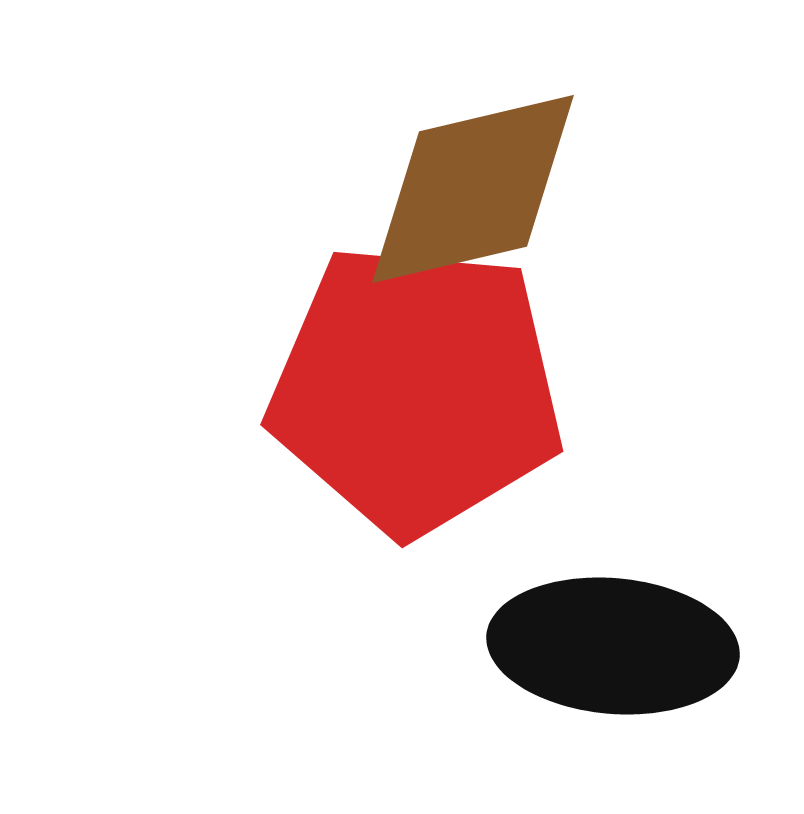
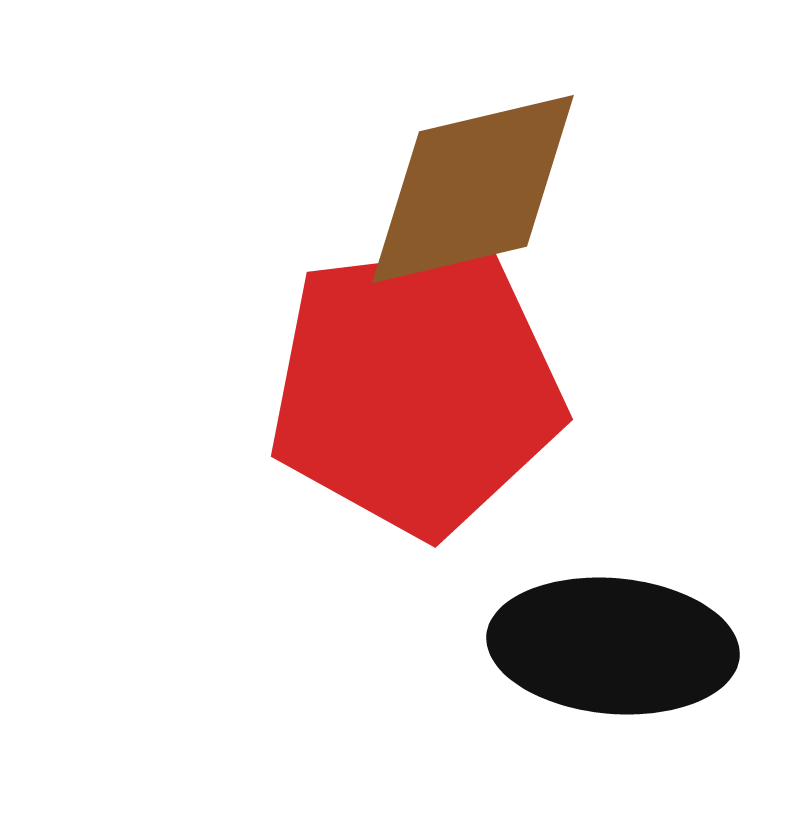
red pentagon: rotated 12 degrees counterclockwise
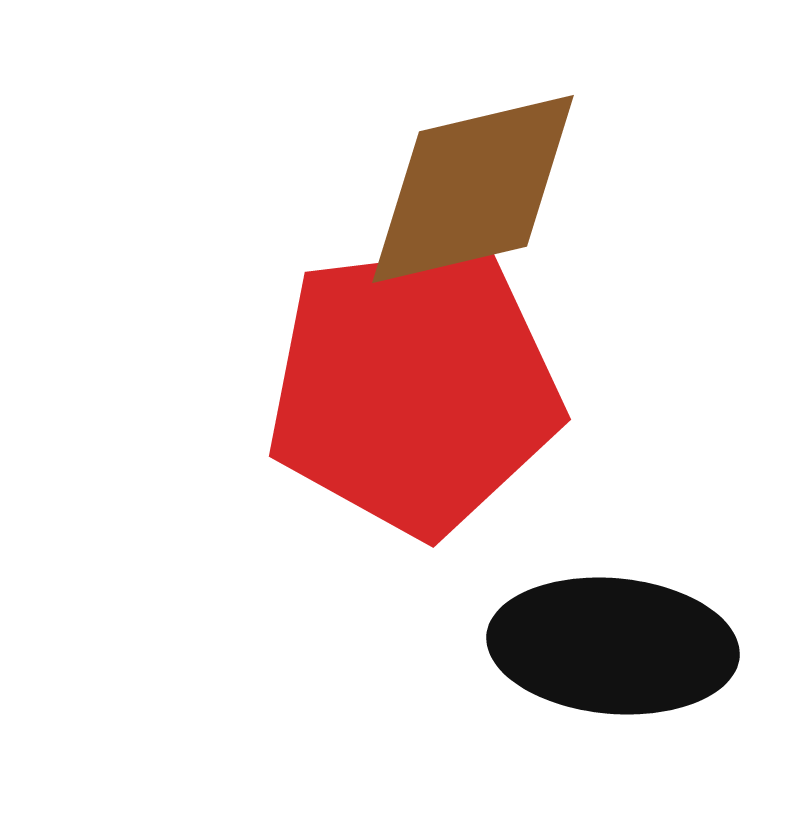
red pentagon: moved 2 px left
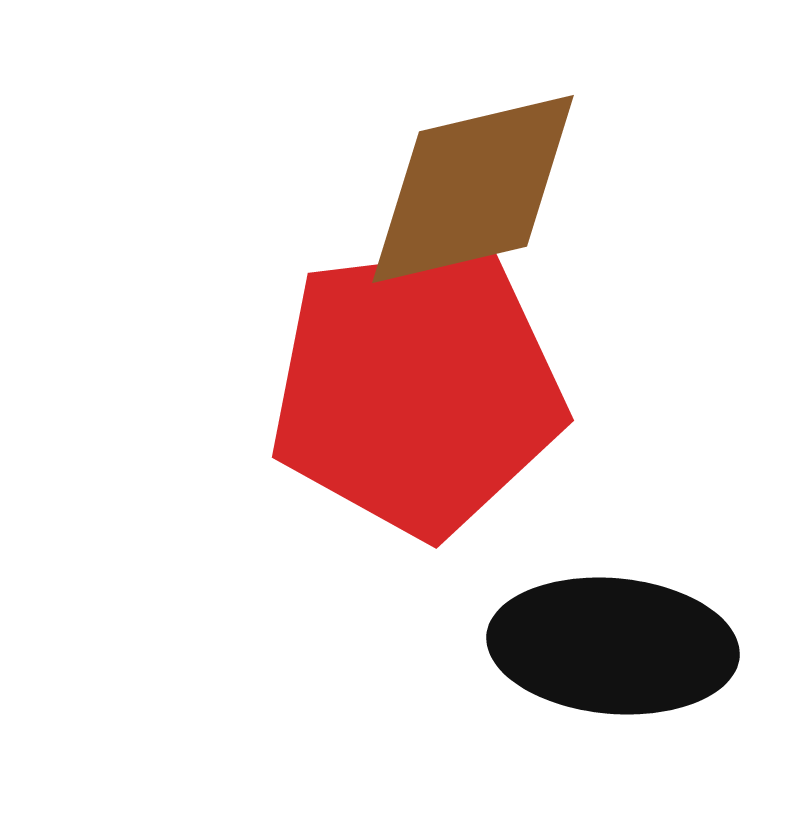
red pentagon: moved 3 px right, 1 px down
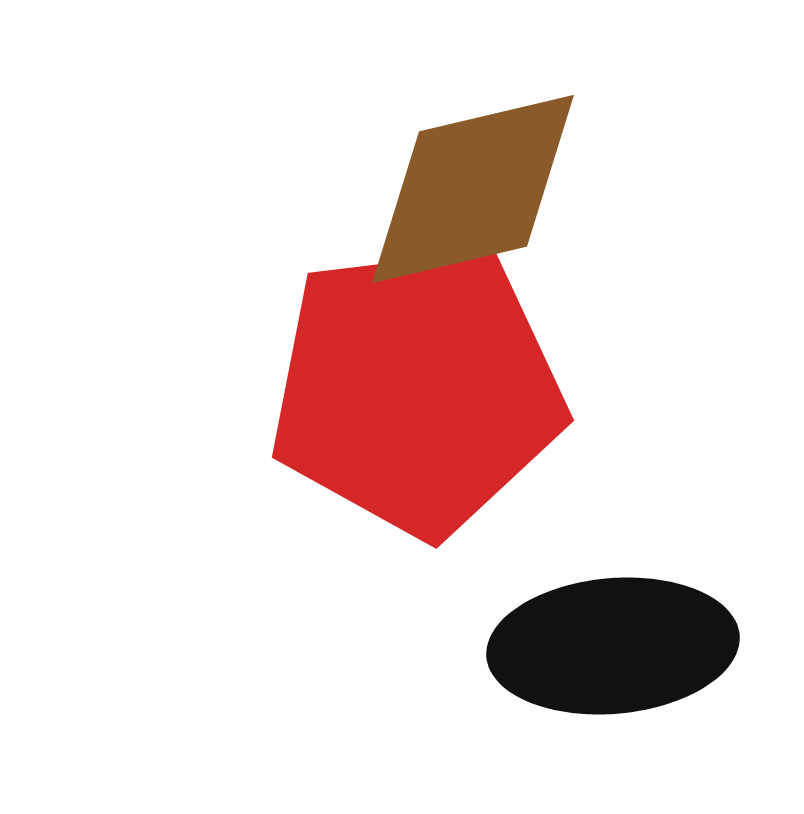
black ellipse: rotated 10 degrees counterclockwise
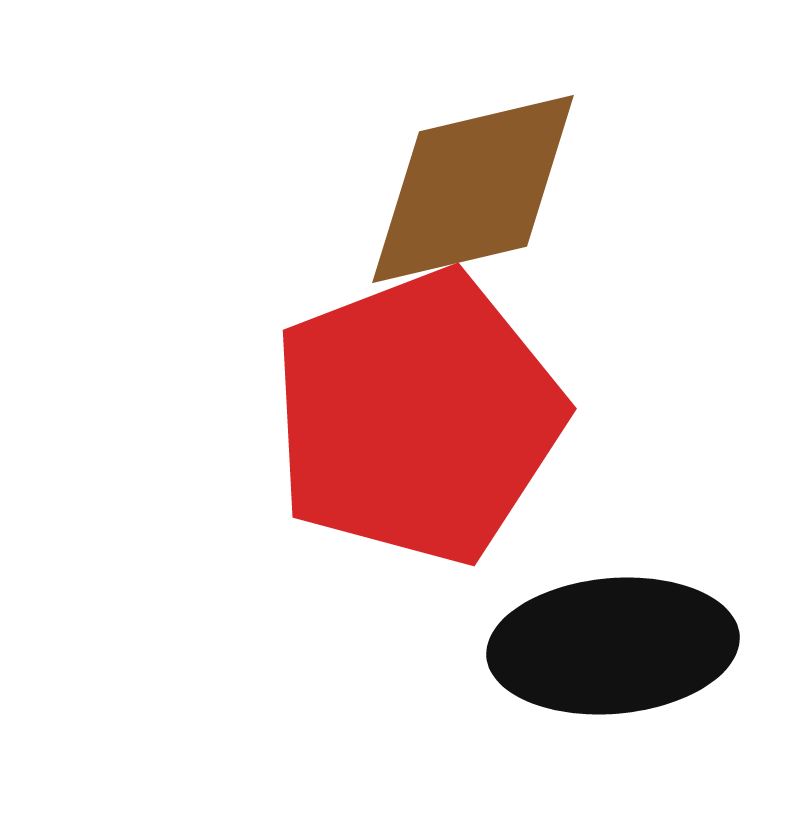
red pentagon: moved 27 px down; rotated 14 degrees counterclockwise
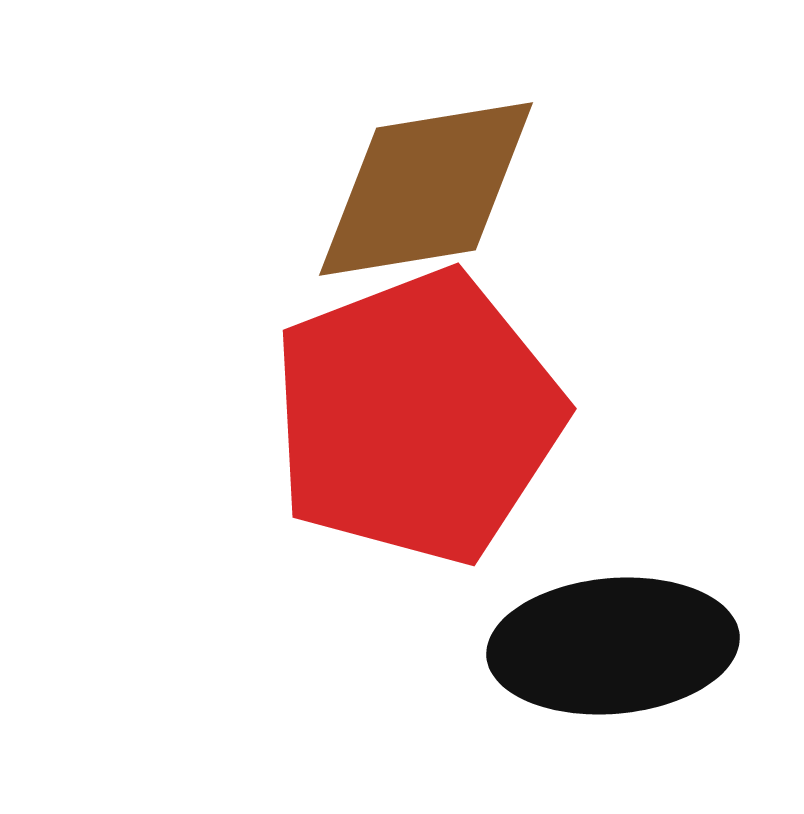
brown diamond: moved 47 px left; rotated 4 degrees clockwise
